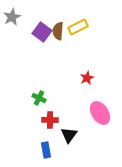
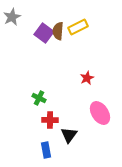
purple square: moved 2 px right, 1 px down
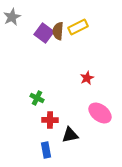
green cross: moved 2 px left
pink ellipse: rotated 20 degrees counterclockwise
black triangle: moved 1 px right; rotated 42 degrees clockwise
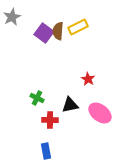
red star: moved 1 px right, 1 px down; rotated 16 degrees counterclockwise
black triangle: moved 30 px up
blue rectangle: moved 1 px down
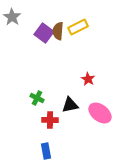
gray star: rotated 12 degrees counterclockwise
